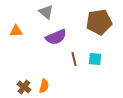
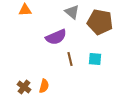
gray triangle: moved 26 px right
brown pentagon: moved 1 px right; rotated 20 degrees clockwise
orange triangle: moved 9 px right, 21 px up
brown line: moved 4 px left
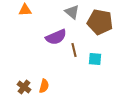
brown line: moved 4 px right, 9 px up
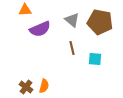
gray triangle: moved 8 px down
purple semicircle: moved 16 px left, 8 px up
brown line: moved 2 px left, 2 px up
brown cross: moved 2 px right
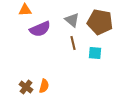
brown line: moved 1 px right, 5 px up
cyan square: moved 6 px up
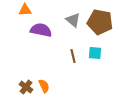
gray triangle: moved 1 px right
purple semicircle: moved 1 px right, 1 px down; rotated 145 degrees counterclockwise
brown line: moved 13 px down
orange semicircle: rotated 40 degrees counterclockwise
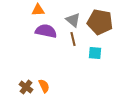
orange triangle: moved 13 px right
purple semicircle: moved 5 px right, 1 px down
brown line: moved 17 px up
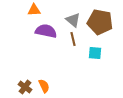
orange triangle: moved 4 px left
brown cross: moved 1 px left
